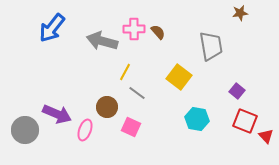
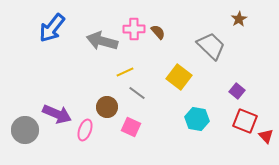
brown star: moved 1 px left, 6 px down; rotated 21 degrees counterclockwise
gray trapezoid: rotated 36 degrees counterclockwise
yellow line: rotated 36 degrees clockwise
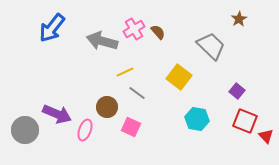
pink cross: rotated 30 degrees counterclockwise
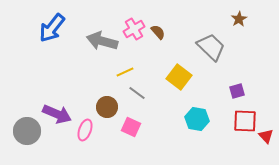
gray trapezoid: moved 1 px down
purple square: rotated 35 degrees clockwise
red square: rotated 20 degrees counterclockwise
gray circle: moved 2 px right, 1 px down
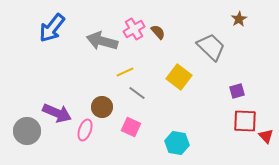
brown circle: moved 5 px left
purple arrow: moved 1 px up
cyan hexagon: moved 20 px left, 24 px down
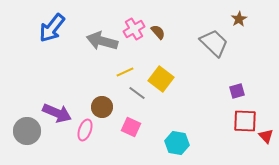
gray trapezoid: moved 3 px right, 4 px up
yellow square: moved 18 px left, 2 px down
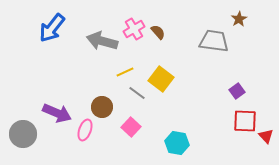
gray trapezoid: moved 2 px up; rotated 36 degrees counterclockwise
purple square: rotated 21 degrees counterclockwise
pink square: rotated 18 degrees clockwise
gray circle: moved 4 px left, 3 px down
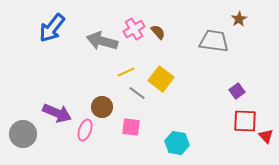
yellow line: moved 1 px right
pink square: rotated 36 degrees counterclockwise
